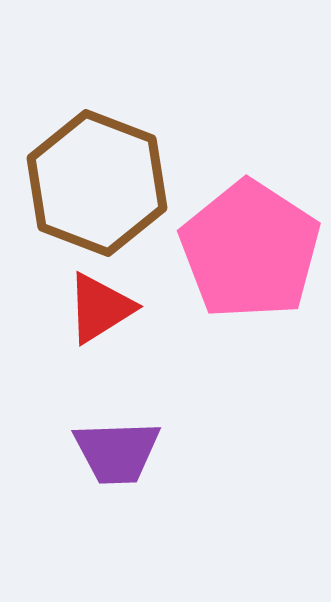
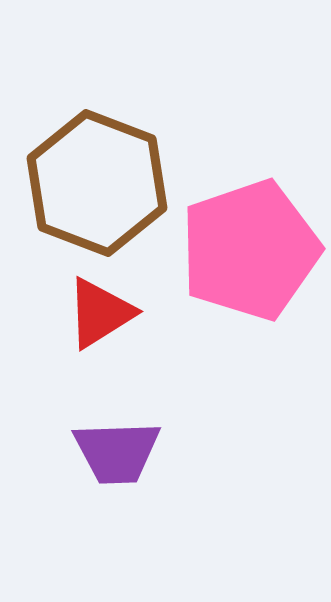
pink pentagon: rotated 20 degrees clockwise
red triangle: moved 5 px down
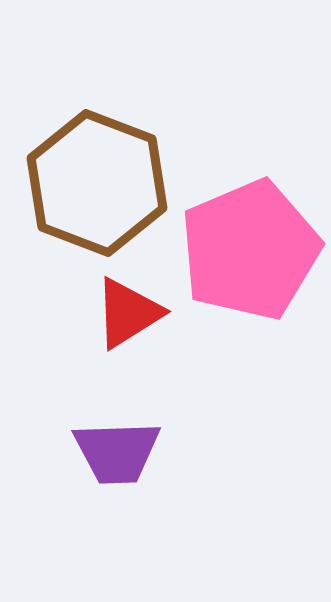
pink pentagon: rotated 4 degrees counterclockwise
red triangle: moved 28 px right
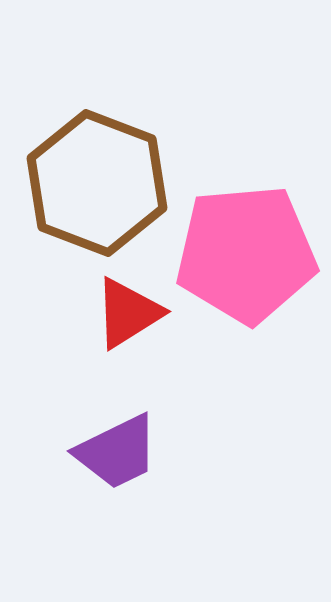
pink pentagon: moved 4 px left, 4 px down; rotated 18 degrees clockwise
purple trapezoid: rotated 24 degrees counterclockwise
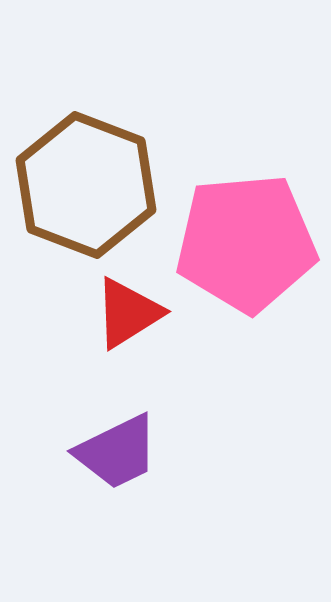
brown hexagon: moved 11 px left, 2 px down
pink pentagon: moved 11 px up
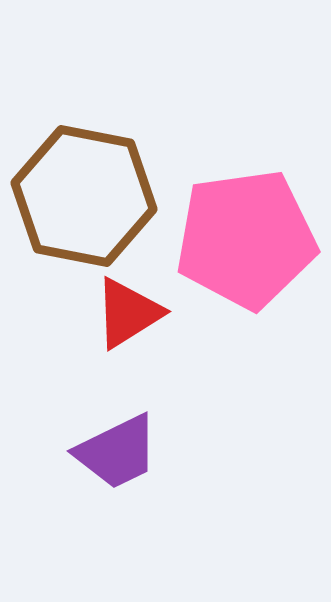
brown hexagon: moved 2 px left, 11 px down; rotated 10 degrees counterclockwise
pink pentagon: moved 4 px up; rotated 3 degrees counterclockwise
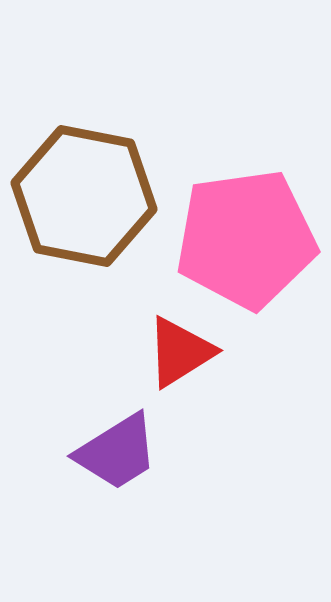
red triangle: moved 52 px right, 39 px down
purple trapezoid: rotated 6 degrees counterclockwise
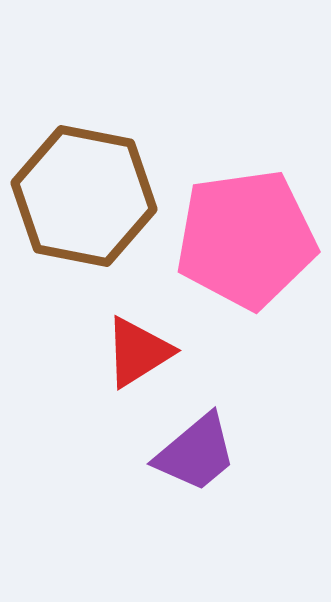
red triangle: moved 42 px left
purple trapezoid: moved 79 px right, 1 px down; rotated 8 degrees counterclockwise
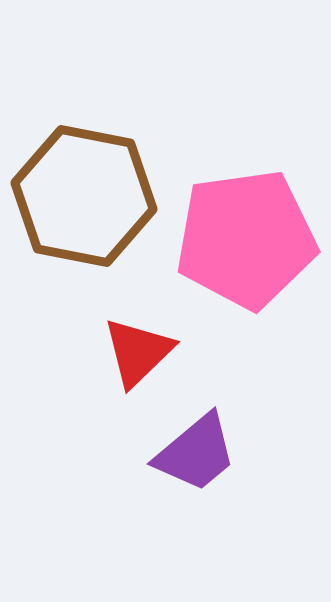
red triangle: rotated 12 degrees counterclockwise
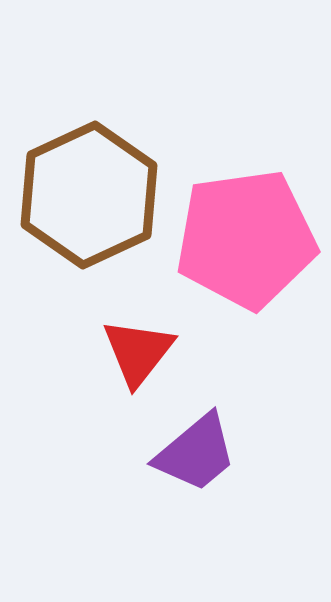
brown hexagon: moved 5 px right, 1 px up; rotated 24 degrees clockwise
red triangle: rotated 8 degrees counterclockwise
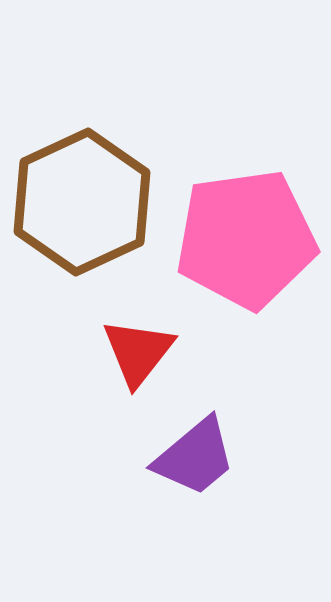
brown hexagon: moved 7 px left, 7 px down
purple trapezoid: moved 1 px left, 4 px down
